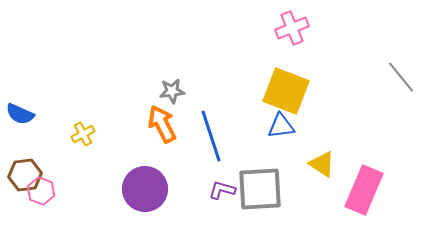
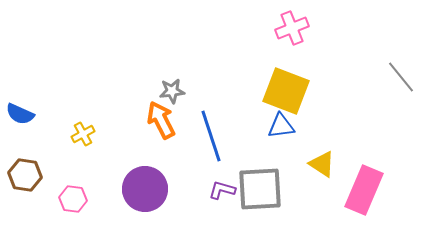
orange arrow: moved 1 px left, 4 px up
brown hexagon: rotated 16 degrees clockwise
pink hexagon: moved 32 px right, 8 px down; rotated 12 degrees counterclockwise
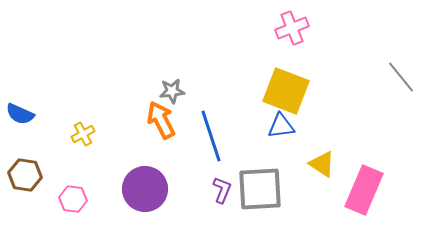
purple L-shape: rotated 96 degrees clockwise
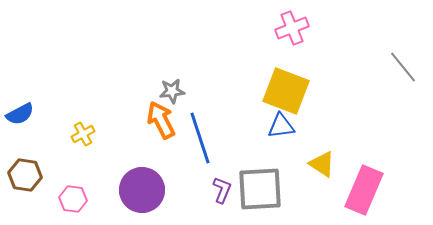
gray line: moved 2 px right, 10 px up
blue semicircle: rotated 52 degrees counterclockwise
blue line: moved 11 px left, 2 px down
purple circle: moved 3 px left, 1 px down
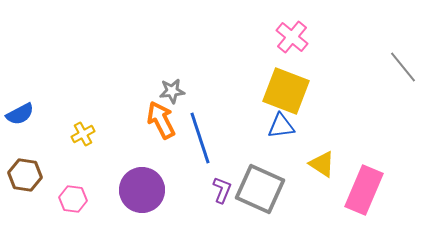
pink cross: moved 9 px down; rotated 28 degrees counterclockwise
gray square: rotated 27 degrees clockwise
